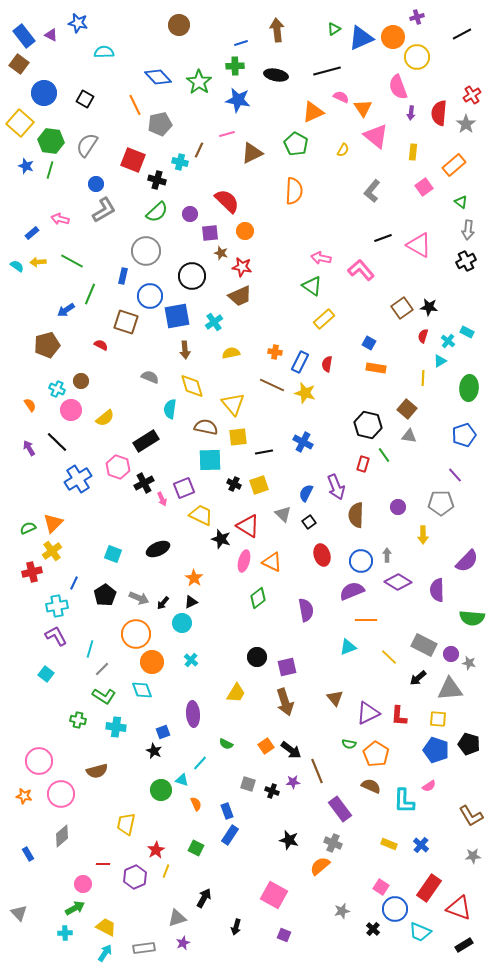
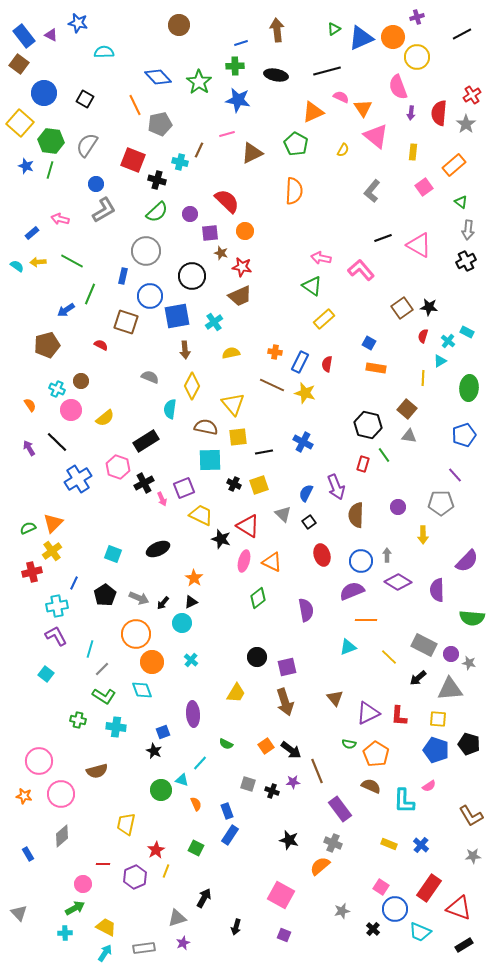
yellow diamond at (192, 386): rotated 44 degrees clockwise
pink square at (274, 895): moved 7 px right
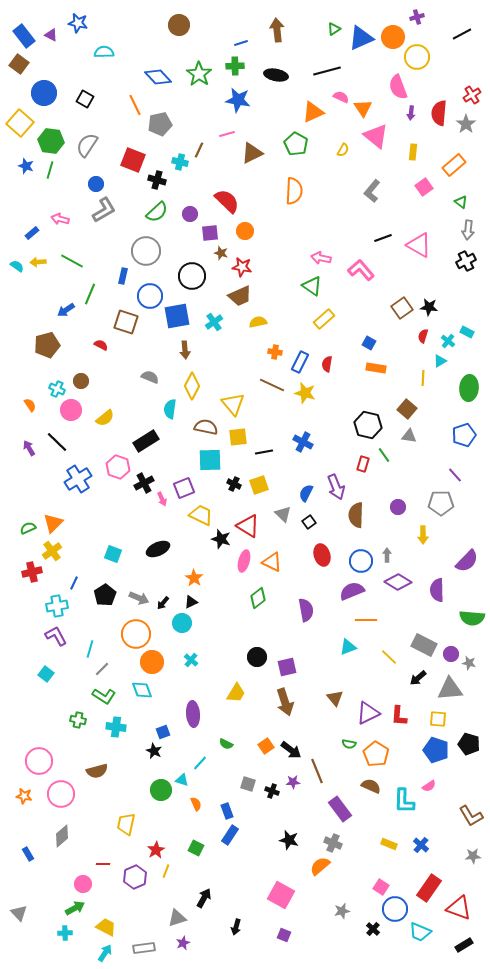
green star at (199, 82): moved 8 px up
yellow semicircle at (231, 353): moved 27 px right, 31 px up
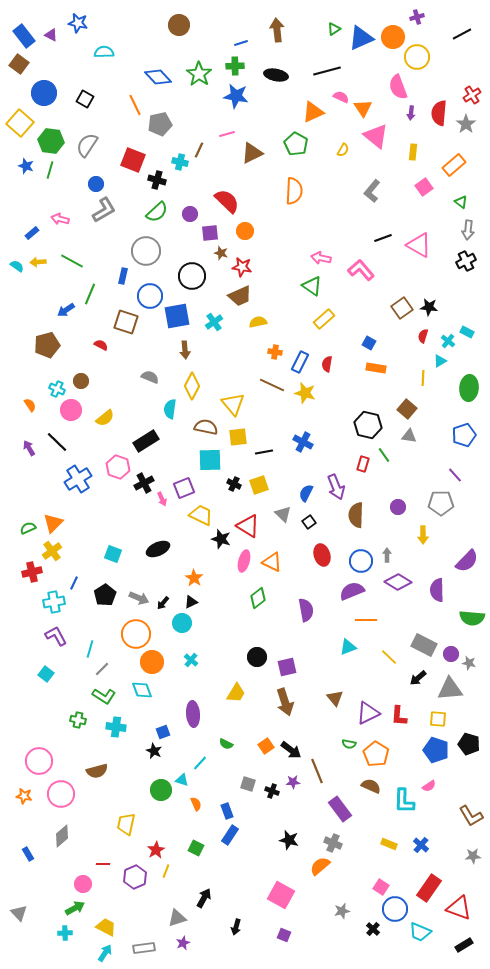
blue star at (238, 100): moved 2 px left, 4 px up
cyan cross at (57, 606): moved 3 px left, 4 px up
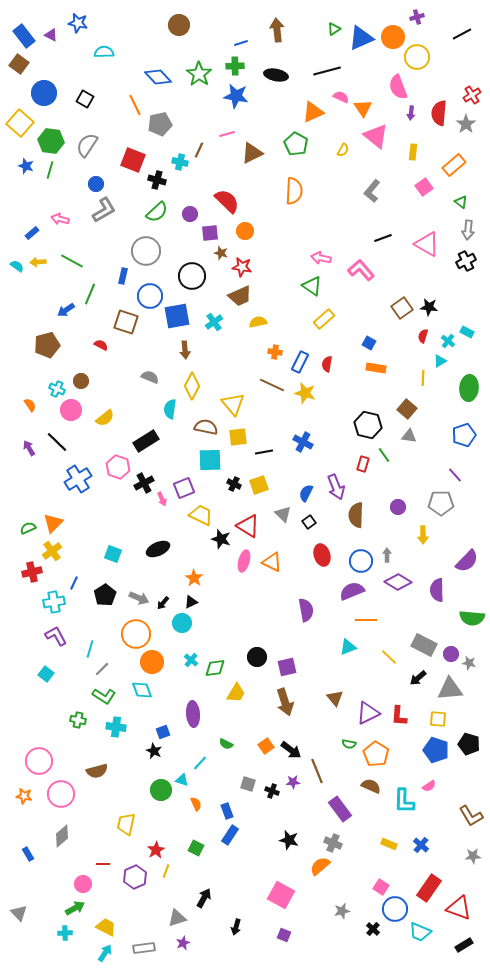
pink triangle at (419, 245): moved 8 px right, 1 px up
green diamond at (258, 598): moved 43 px left, 70 px down; rotated 30 degrees clockwise
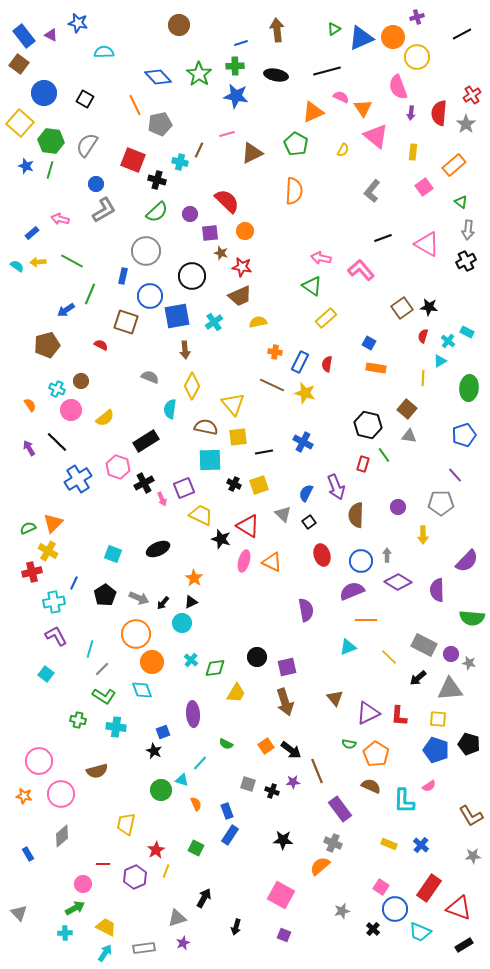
yellow rectangle at (324, 319): moved 2 px right, 1 px up
yellow cross at (52, 551): moved 4 px left; rotated 24 degrees counterclockwise
black star at (289, 840): moved 6 px left; rotated 12 degrees counterclockwise
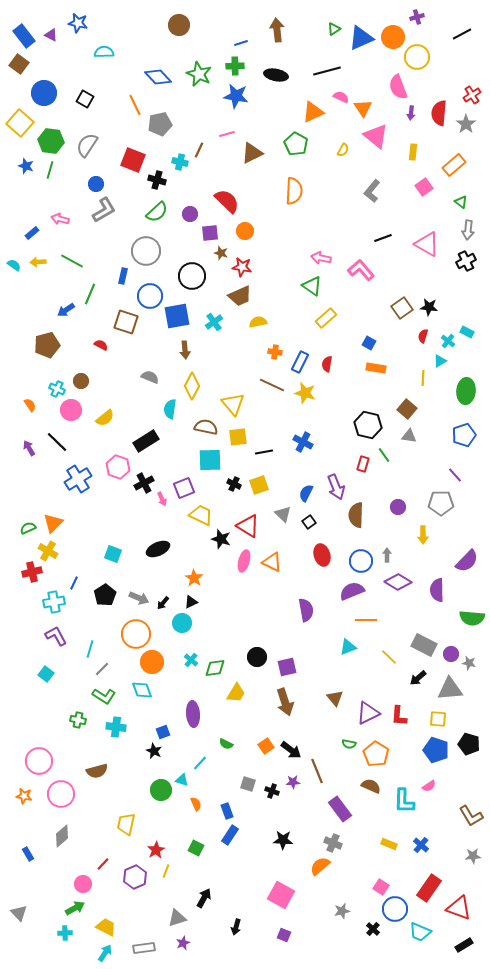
green star at (199, 74): rotated 10 degrees counterclockwise
cyan semicircle at (17, 266): moved 3 px left, 1 px up
green ellipse at (469, 388): moved 3 px left, 3 px down
red line at (103, 864): rotated 48 degrees counterclockwise
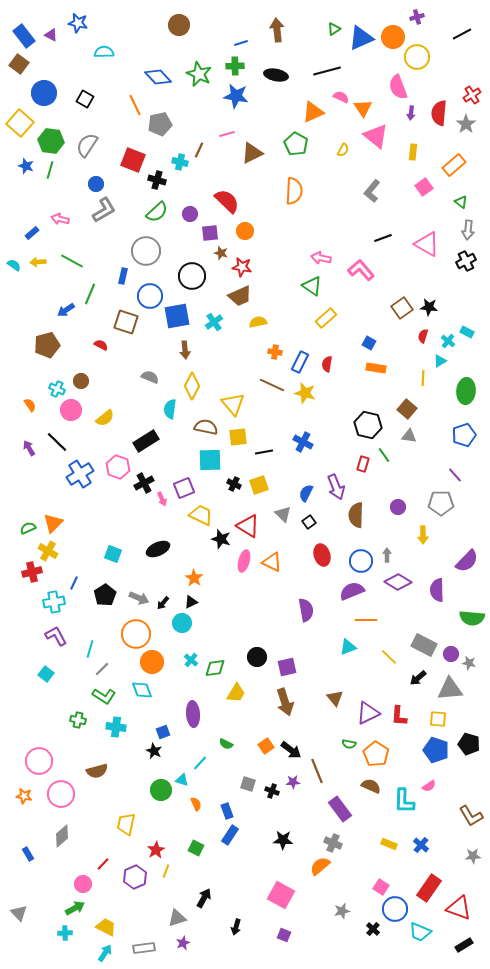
blue cross at (78, 479): moved 2 px right, 5 px up
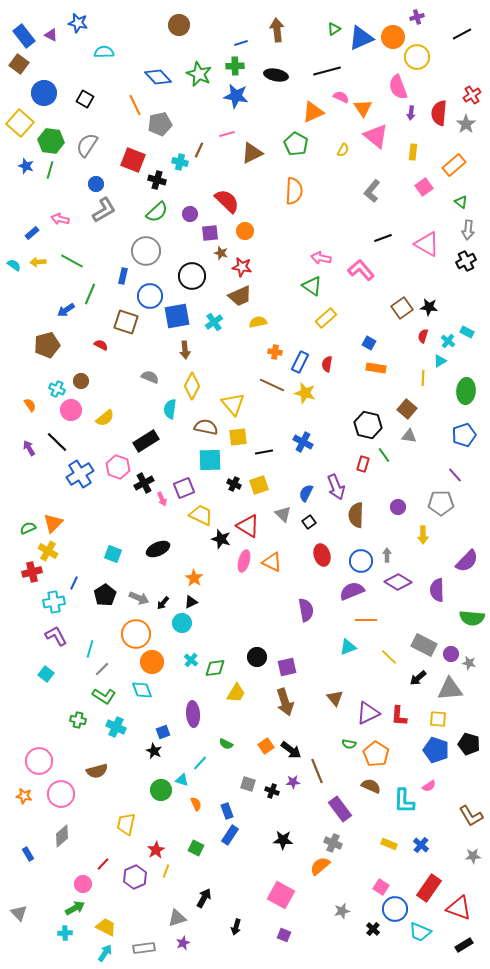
cyan cross at (116, 727): rotated 18 degrees clockwise
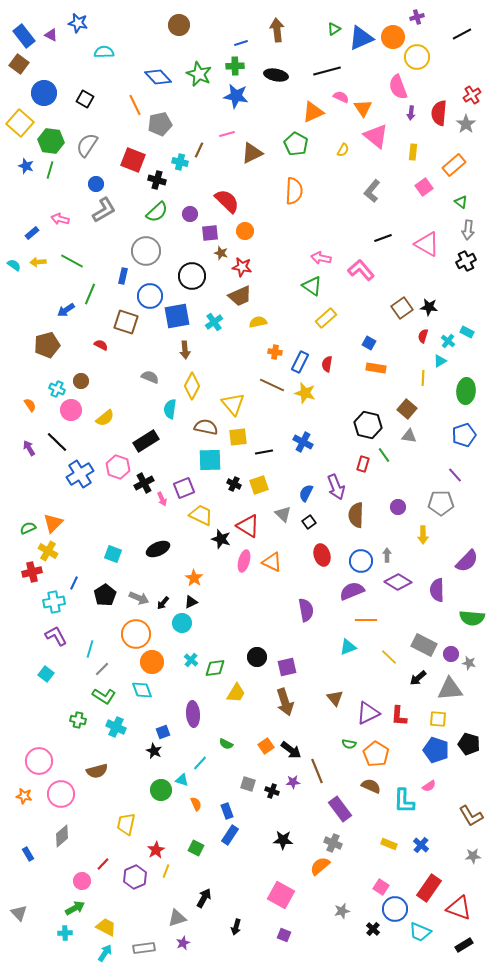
pink circle at (83, 884): moved 1 px left, 3 px up
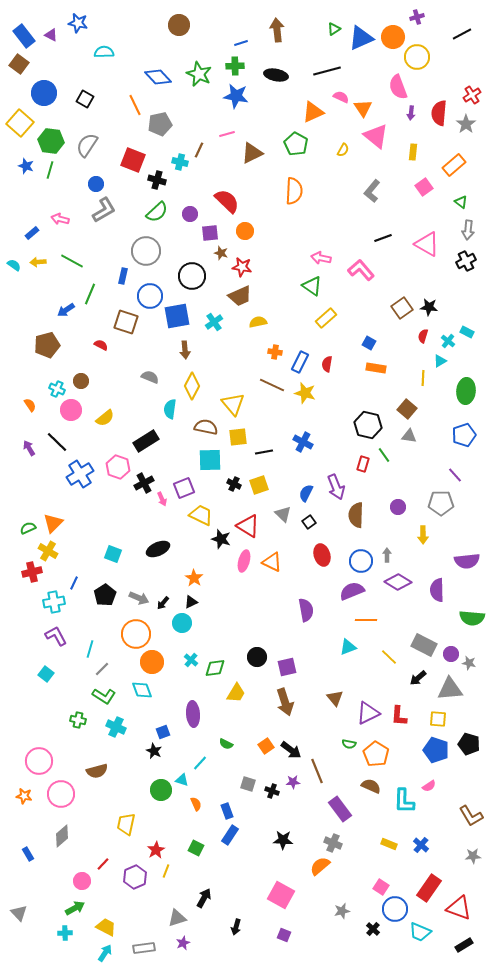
purple semicircle at (467, 561): rotated 40 degrees clockwise
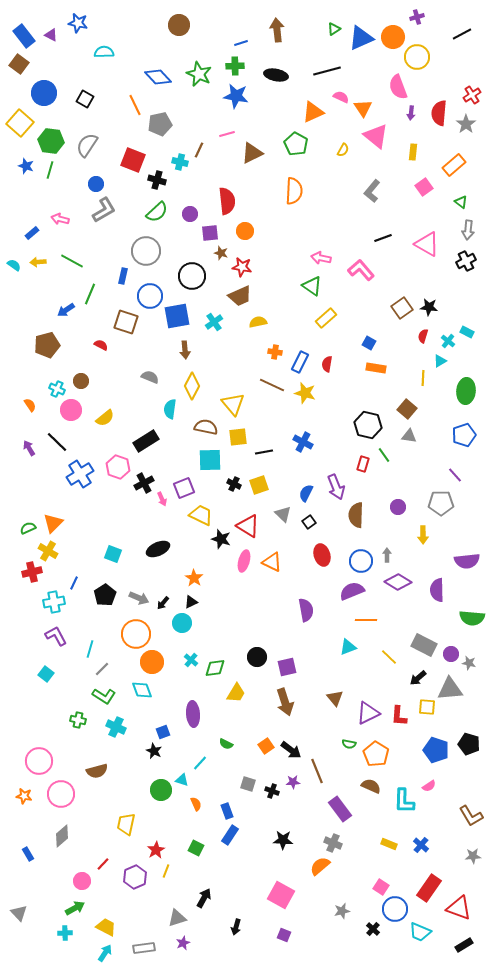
red semicircle at (227, 201): rotated 40 degrees clockwise
yellow square at (438, 719): moved 11 px left, 12 px up
